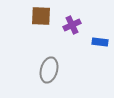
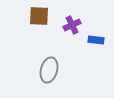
brown square: moved 2 px left
blue rectangle: moved 4 px left, 2 px up
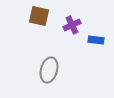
brown square: rotated 10 degrees clockwise
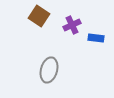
brown square: rotated 20 degrees clockwise
blue rectangle: moved 2 px up
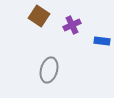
blue rectangle: moved 6 px right, 3 px down
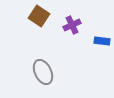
gray ellipse: moved 6 px left, 2 px down; rotated 40 degrees counterclockwise
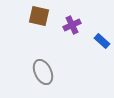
brown square: rotated 20 degrees counterclockwise
blue rectangle: rotated 35 degrees clockwise
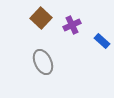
brown square: moved 2 px right, 2 px down; rotated 30 degrees clockwise
gray ellipse: moved 10 px up
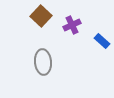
brown square: moved 2 px up
gray ellipse: rotated 20 degrees clockwise
